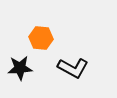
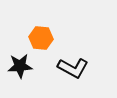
black star: moved 2 px up
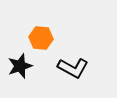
black star: rotated 15 degrees counterclockwise
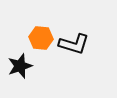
black L-shape: moved 1 px right, 24 px up; rotated 12 degrees counterclockwise
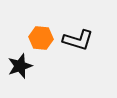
black L-shape: moved 4 px right, 4 px up
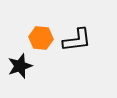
black L-shape: moved 1 px left; rotated 24 degrees counterclockwise
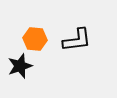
orange hexagon: moved 6 px left, 1 px down
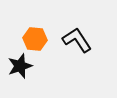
black L-shape: rotated 116 degrees counterclockwise
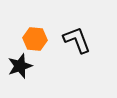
black L-shape: rotated 12 degrees clockwise
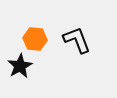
black star: rotated 10 degrees counterclockwise
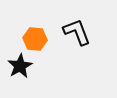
black L-shape: moved 8 px up
